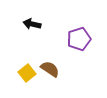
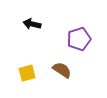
brown semicircle: moved 12 px right, 1 px down
yellow square: rotated 24 degrees clockwise
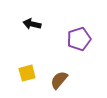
brown semicircle: moved 3 px left, 10 px down; rotated 84 degrees counterclockwise
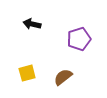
brown semicircle: moved 4 px right, 3 px up; rotated 12 degrees clockwise
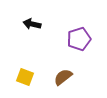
yellow square: moved 2 px left, 4 px down; rotated 36 degrees clockwise
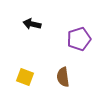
brown semicircle: rotated 60 degrees counterclockwise
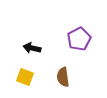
black arrow: moved 24 px down
purple pentagon: rotated 10 degrees counterclockwise
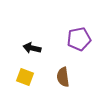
purple pentagon: rotated 15 degrees clockwise
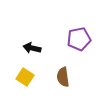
yellow square: rotated 12 degrees clockwise
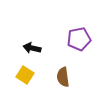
yellow square: moved 2 px up
